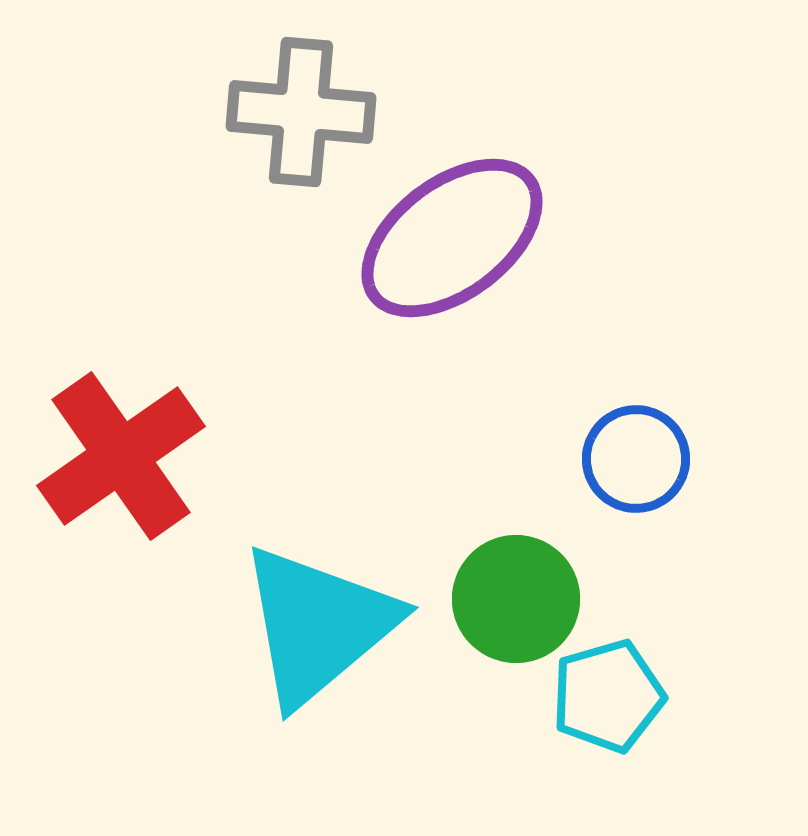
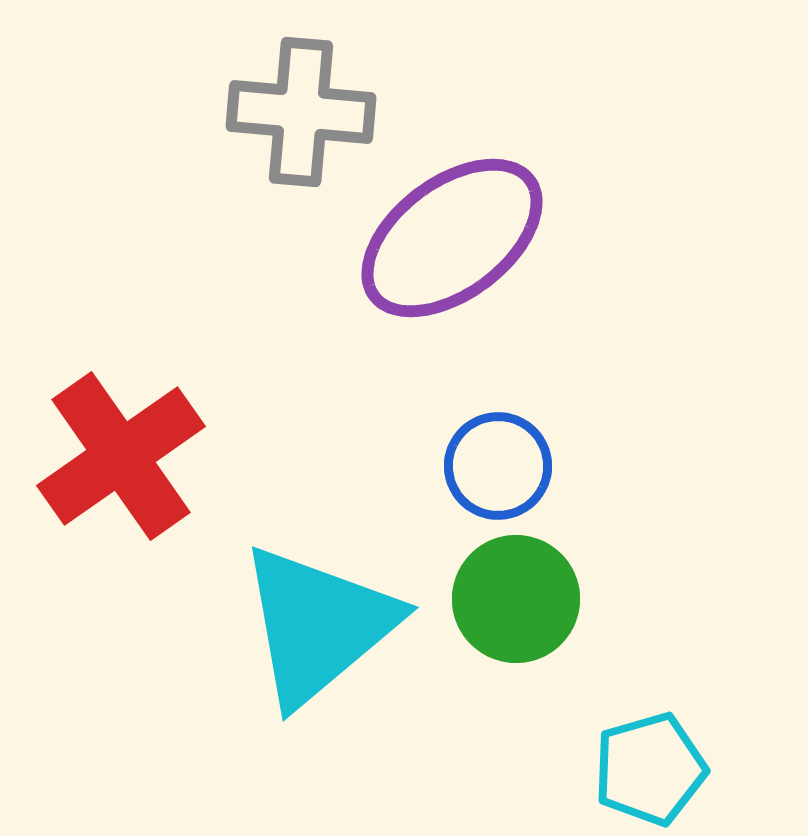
blue circle: moved 138 px left, 7 px down
cyan pentagon: moved 42 px right, 73 px down
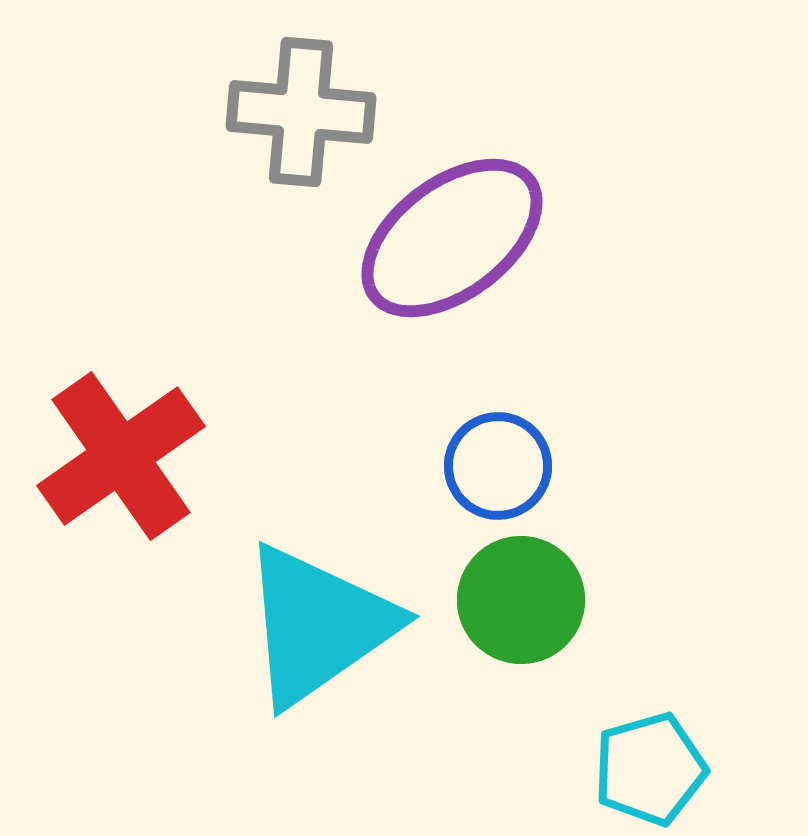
green circle: moved 5 px right, 1 px down
cyan triangle: rotated 5 degrees clockwise
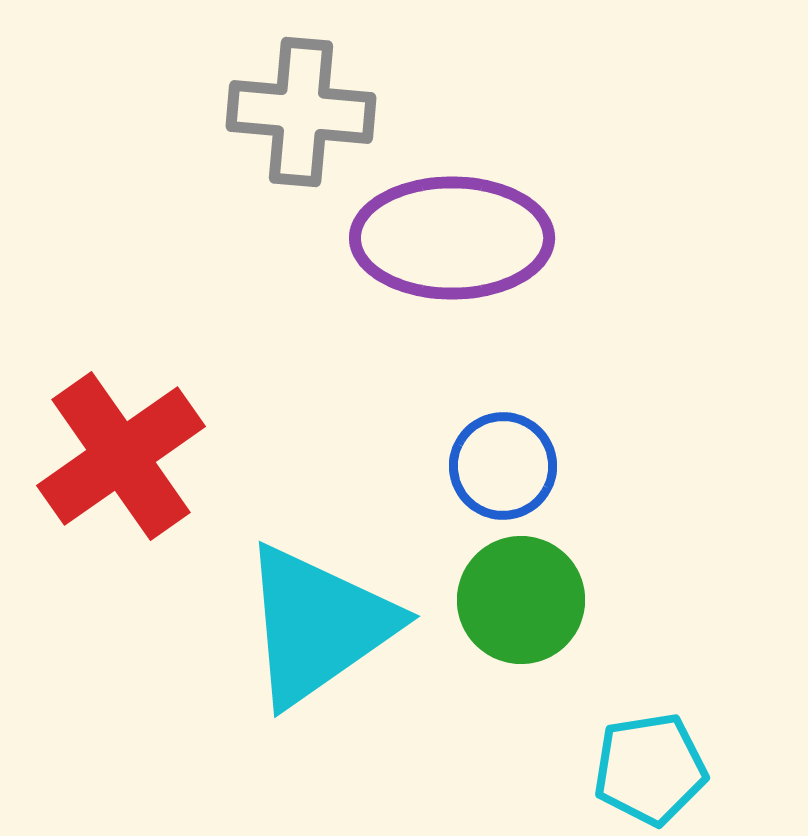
purple ellipse: rotated 37 degrees clockwise
blue circle: moved 5 px right
cyan pentagon: rotated 7 degrees clockwise
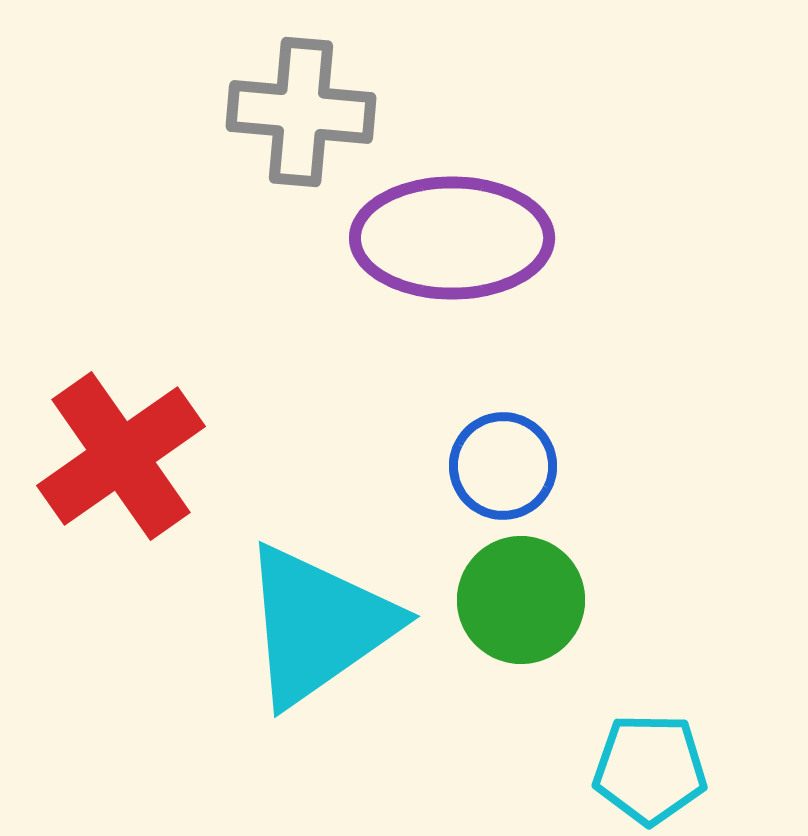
cyan pentagon: rotated 10 degrees clockwise
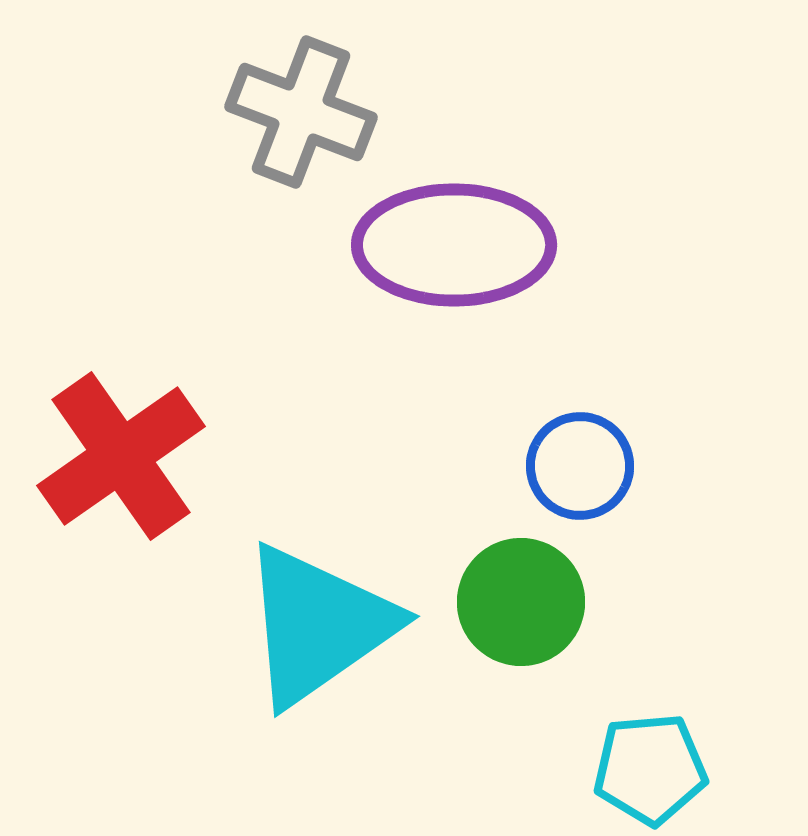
gray cross: rotated 16 degrees clockwise
purple ellipse: moved 2 px right, 7 px down
blue circle: moved 77 px right
green circle: moved 2 px down
cyan pentagon: rotated 6 degrees counterclockwise
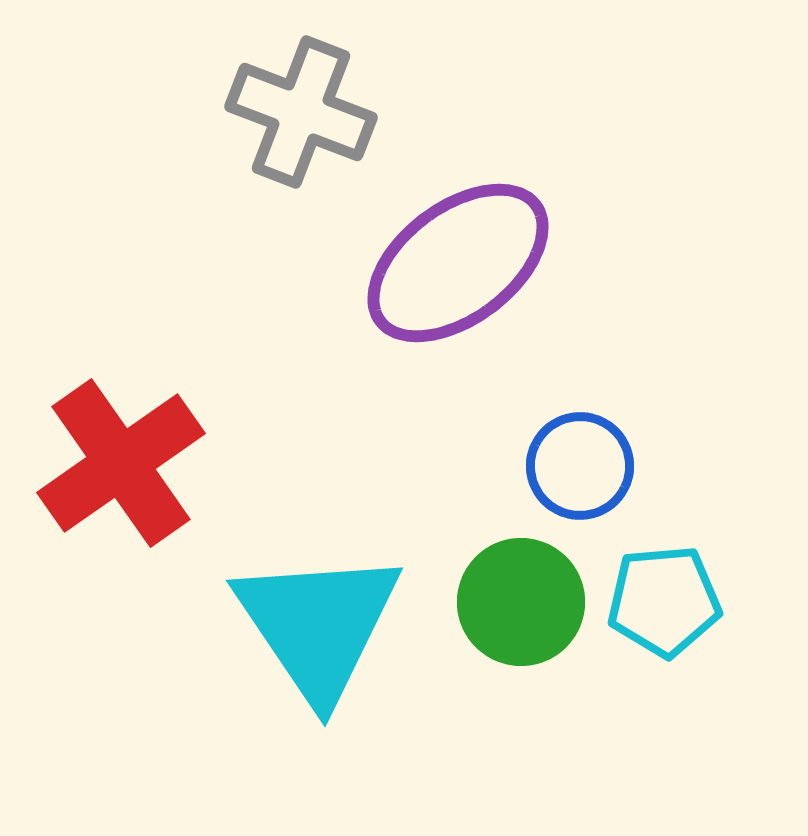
purple ellipse: moved 4 px right, 18 px down; rotated 37 degrees counterclockwise
red cross: moved 7 px down
cyan triangle: rotated 29 degrees counterclockwise
cyan pentagon: moved 14 px right, 168 px up
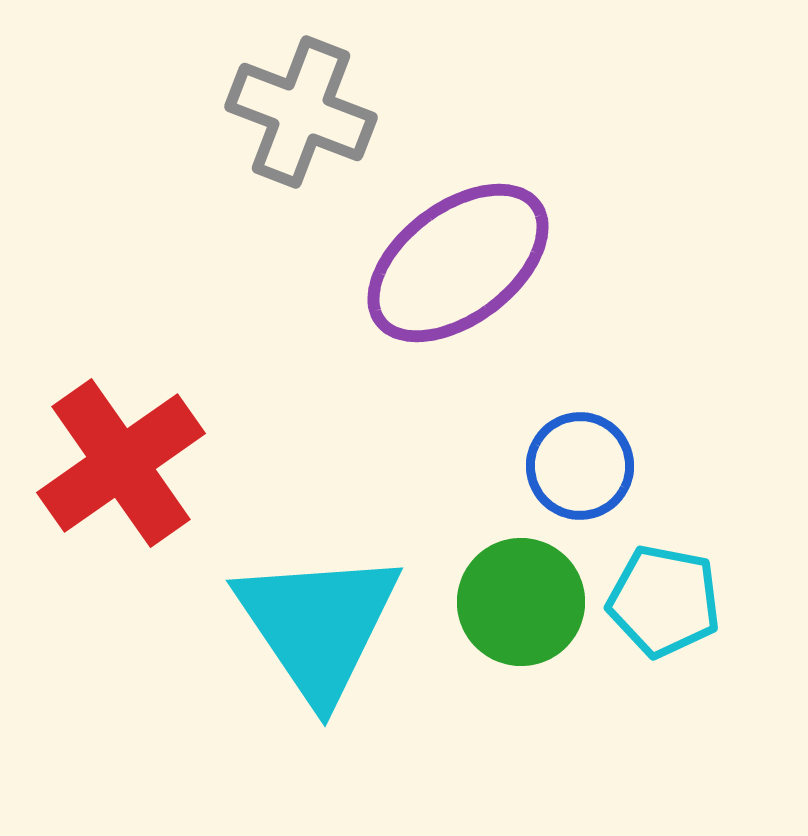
cyan pentagon: rotated 16 degrees clockwise
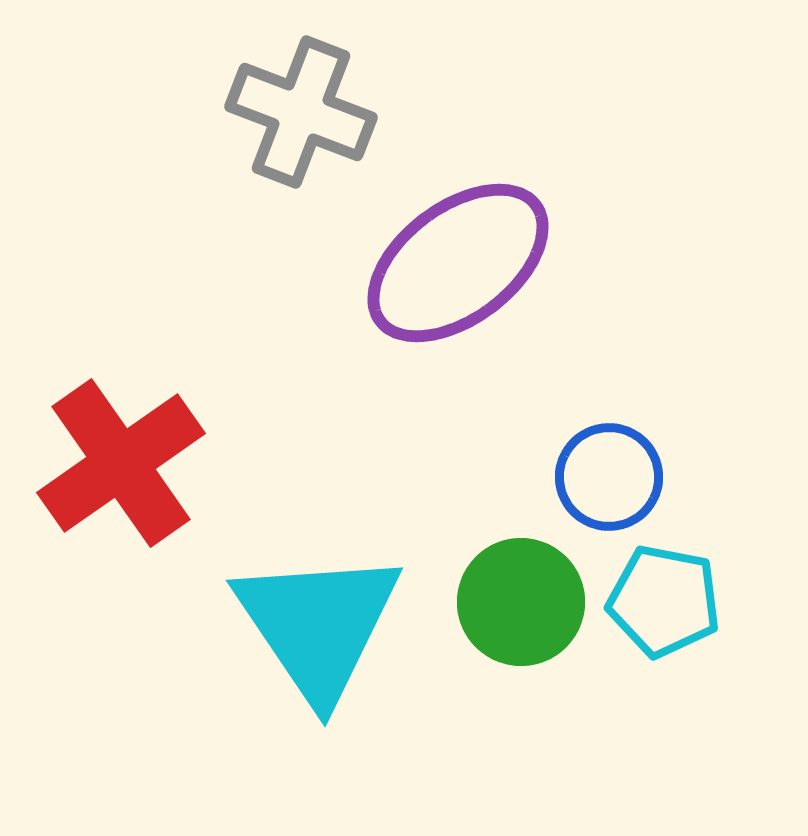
blue circle: moved 29 px right, 11 px down
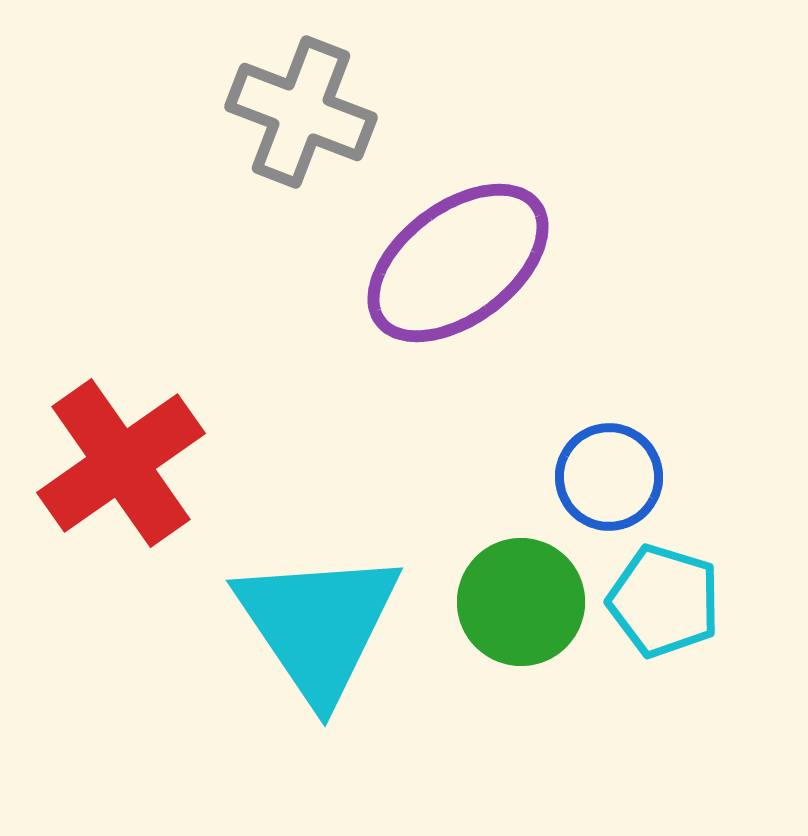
cyan pentagon: rotated 6 degrees clockwise
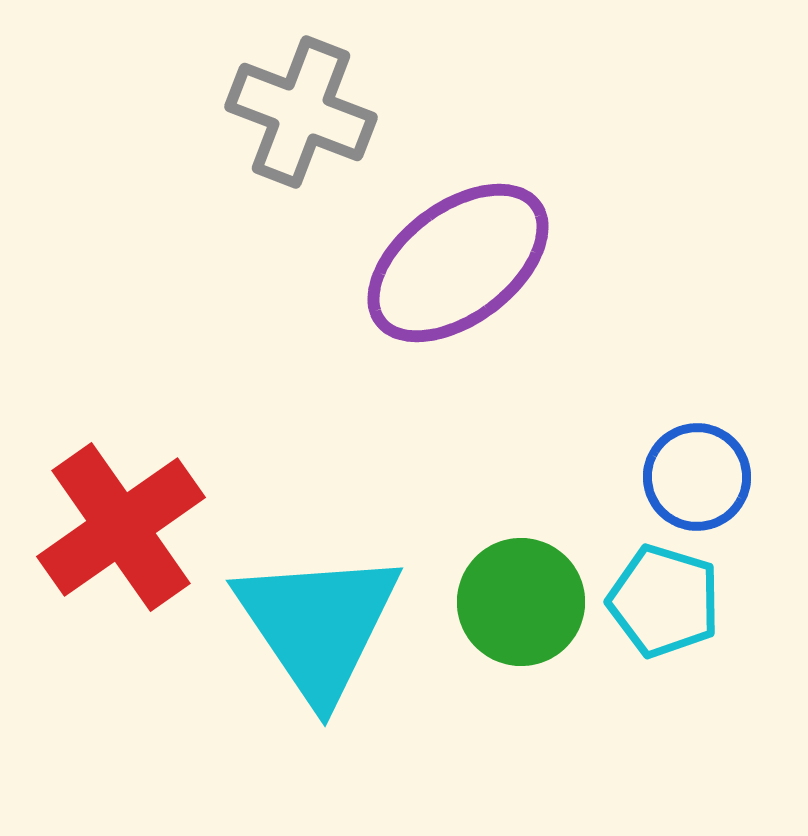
red cross: moved 64 px down
blue circle: moved 88 px right
